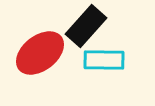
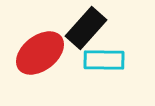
black rectangle: moved 2 px down
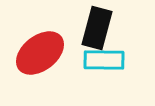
black rectangle: moved 11 px right; rotated 27 degrees counterclockwise
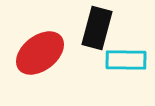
cyan rectangle: moved 22 px right
